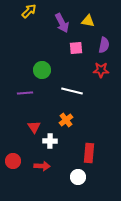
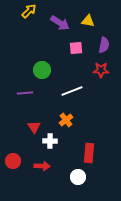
purple arrow: moved 2 px left; rotated 30 degrees counterclockwise
white line: rotated 35 degrees counterclockwise
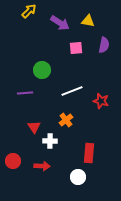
red star: moved 31 px down; rotated 14 degrees clockwise
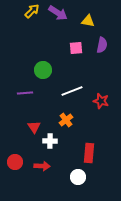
yellow arrow: moved 3 px right
purple arrow: moved 2 px left, 10 px up
purple semicircle: moved 2 px left
green circle: moved 1 px right
red circle: moved 2 px right, 1 px down
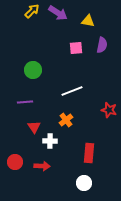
green circle: moved 10 px left
purple line: moved 9 px down
red star: moved 8 px right, 9 px down
white circle: moved 6 px right, 6 px down
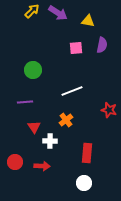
red rectangle: moved 2 px left
